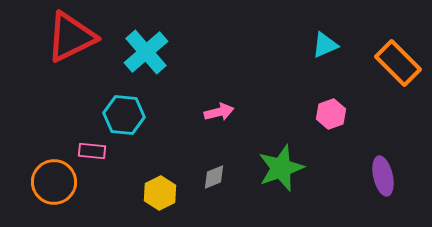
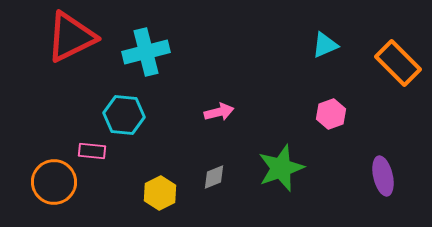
cyan cross: rotated 27 degrees clockwise
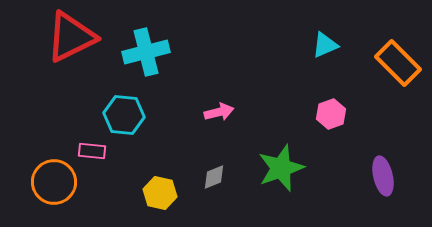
yellow hexagon: rotated 20 degrees counterclockwise
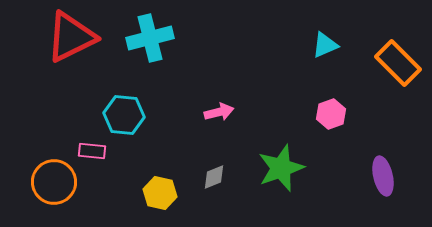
cyan cross: moved 4 px right, 14 px up
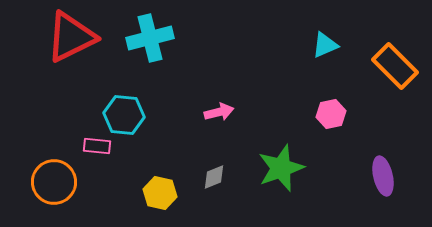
orange rectangle: moved 3 px left, 3 px down
pink hexagon: rotated 8 degrees clockwise
pink rectangle: moved 5 px right, 5 px up
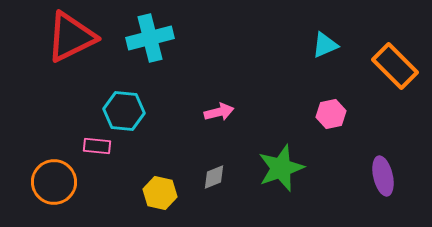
cyan hexagon: moved 4 px up
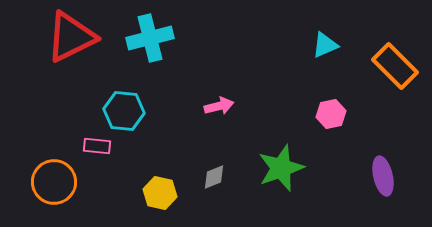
pink arrow: moved 6 px up
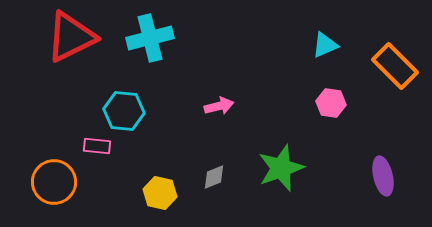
pink hexagon: moved 11 px up; rotated 20 degrees clockwise
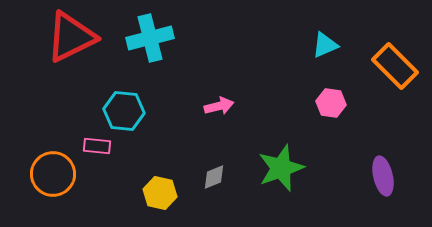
orange circle: moved 1 px left, 8 px up
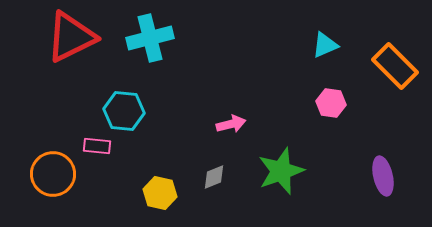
pink arrow: moved 12 px right, 18 px down
green star: moved 3 px down
